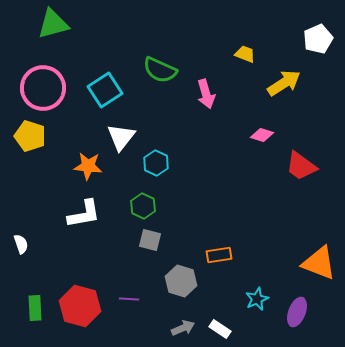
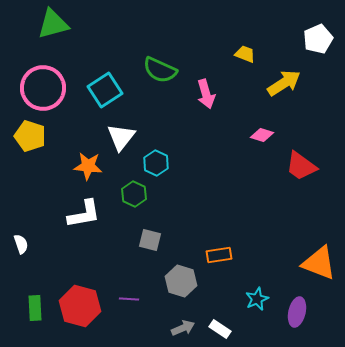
green hexagon: moved 9 px left, 12 px up
purple ellipse: rotated 8 degrees counterclockwise
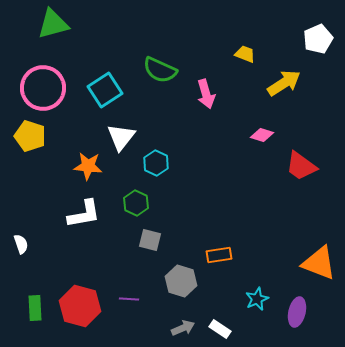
green hexagon: moved 2 px right, 9 px down
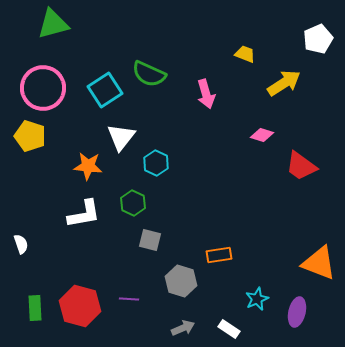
green semicircle: moved 11 px left, 4 px down
green hexagon: moved 3 px left
white rectangle: moved 9 px right
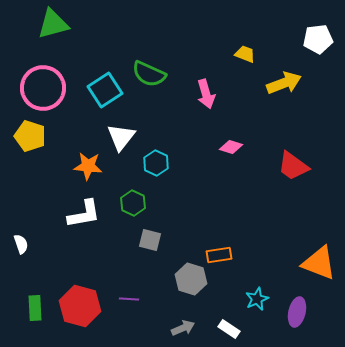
white pentagon: rotated 16 degrees clockwise
yellow arrow: rotated 12 degrees clockwise
pink diamond: moved 31 px left, 12 px down
red trapezoid: moved 8 px left
gray hexagon: moved 10 px right, 2 px up
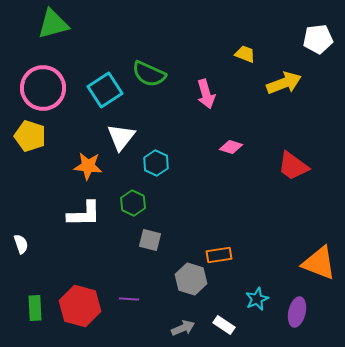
white L-shape: rotated 9 degrees clockwise
white rectangle: moved 5 px left, 4 px up
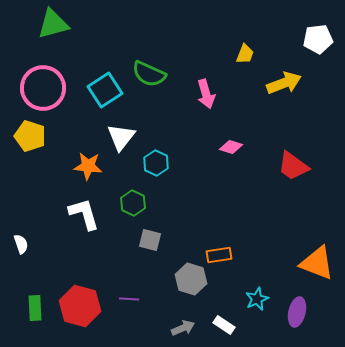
yellow trapezoid: rotated 90 degrees clockwise
white L-shape: rotated 105 degrees counterclockwise
orange triangle: moved 2 px left
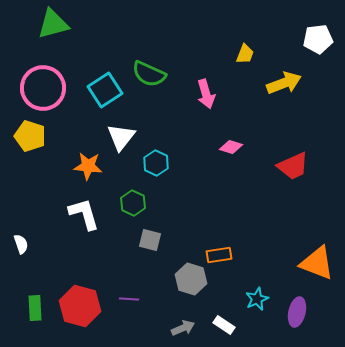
red trapezoid: rotated 60 degrees counterclockwise
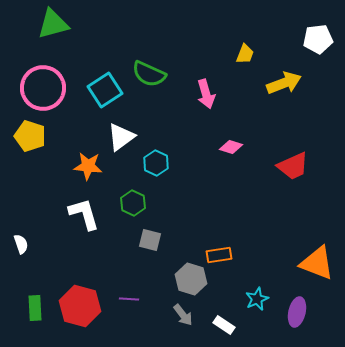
white triangle: rotated 16 degrees clockwise
gray arrow: moved 13 px up; rotated 75 degrees clockwise
